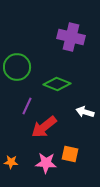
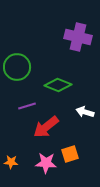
purple cross: moved 7 px right
green diamond: moved 1 px right, 1 px down
purple line: rotated 48 degrees clockwise
red arrow: moved 2 px right
orange square: rotated 30 degrees counterclockwise
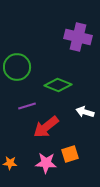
orange star: moved 1 px left, 1 px down
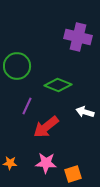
green circle: moved 1 px up
purple line: rotated 48 degrees counterclockwise
orange square: moved 3 px right, 20 px down
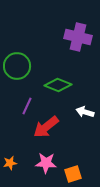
orange star: rotated 16 degrees counterclockwise
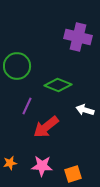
white arrow: moved 2 px up
pink star: moved 4 px left, 3 px down
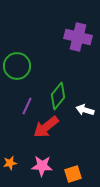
green diamond: moved 11 px down; rotated 72 degrees counterclockwise
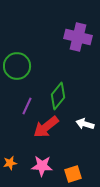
white arrow: moved 14 px down
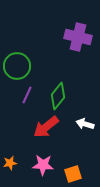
purple line: moved 11 px up
pink star: moved 1 px right, 1 px up
